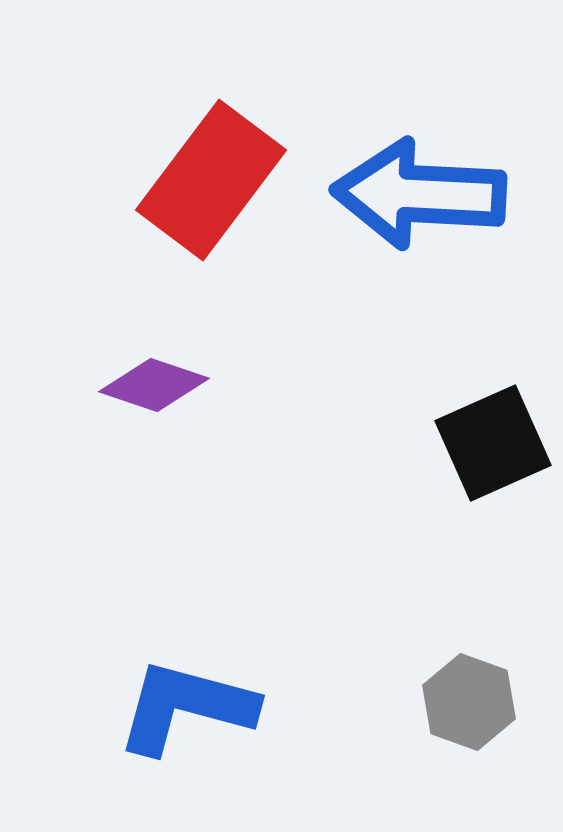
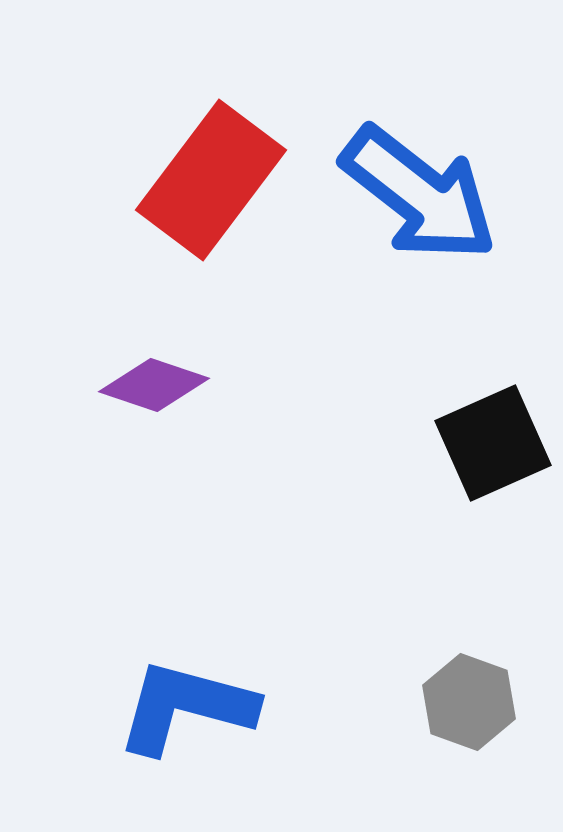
blue arrow: rotated 145 degrees counterclockwise
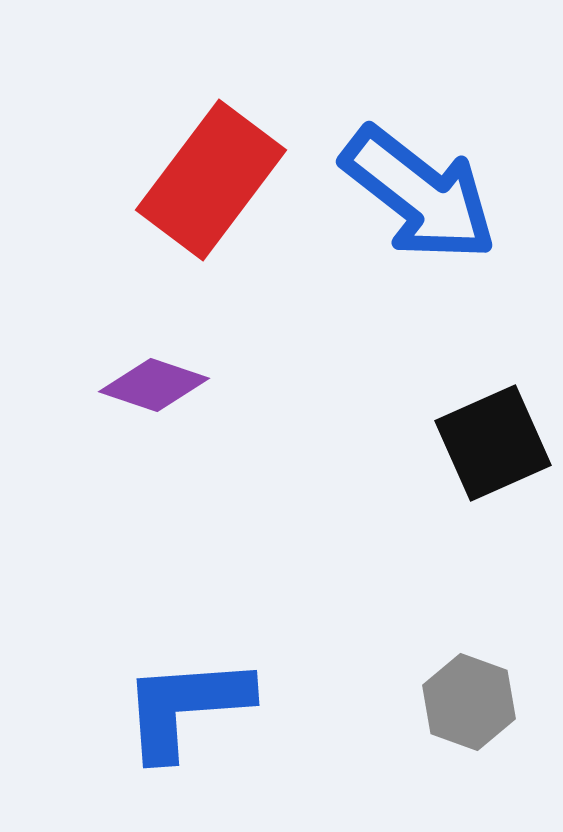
blue L-shape: rotated 19 degrees counterclockwise
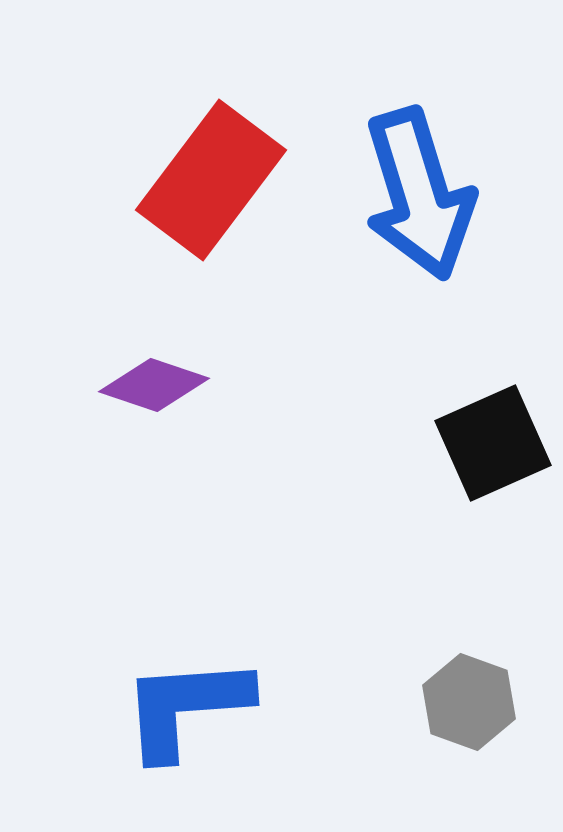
blue arrow: rotated 35 degrees clockwise
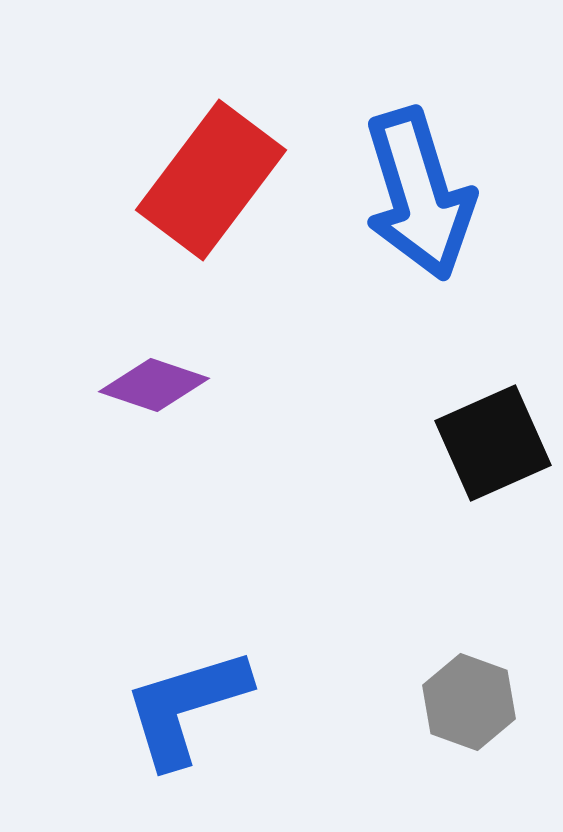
blue L-shape: rotated 13 degrees counterclockwise
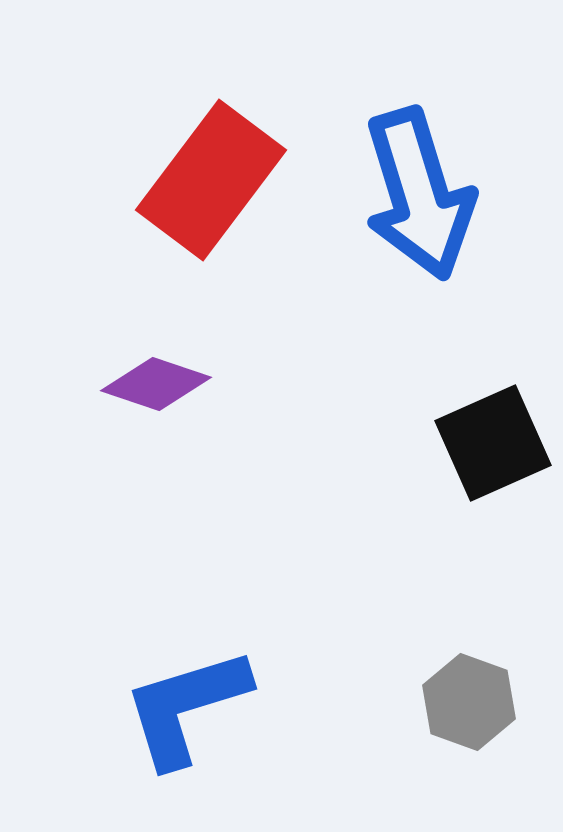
purple diamond: moved 2 px right, 1 px up
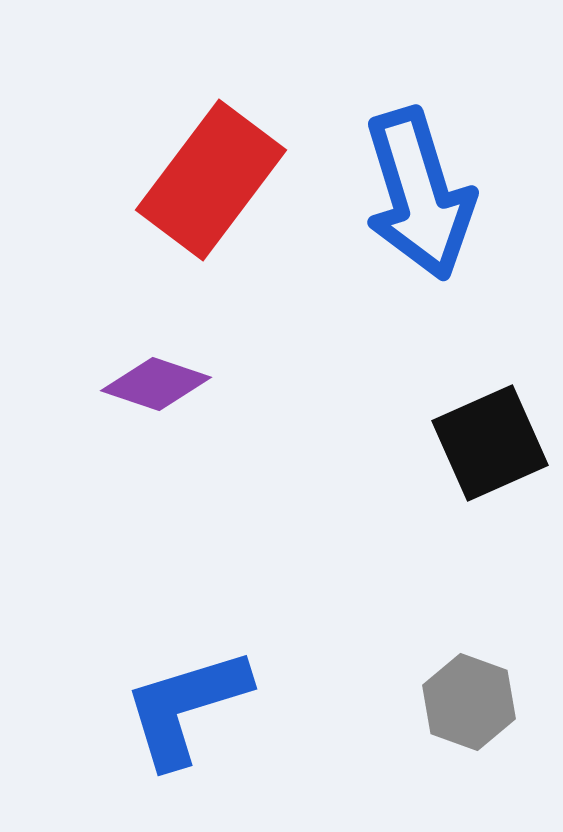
black square: moved 3 px left
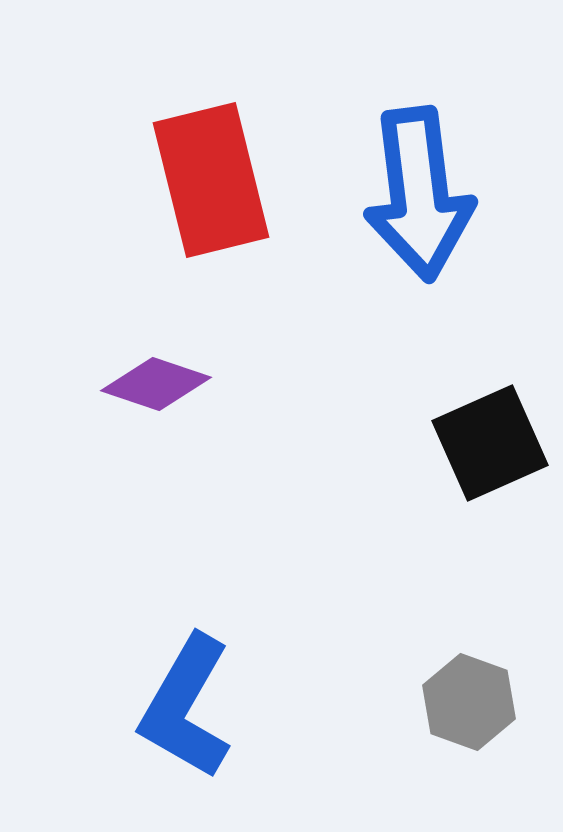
red rectangle: rotated 51 degrees counterclockwise
blue arrow: rotated 10 degrees clockwise
blue L-shape: rotated 43 degrees counterclockwise
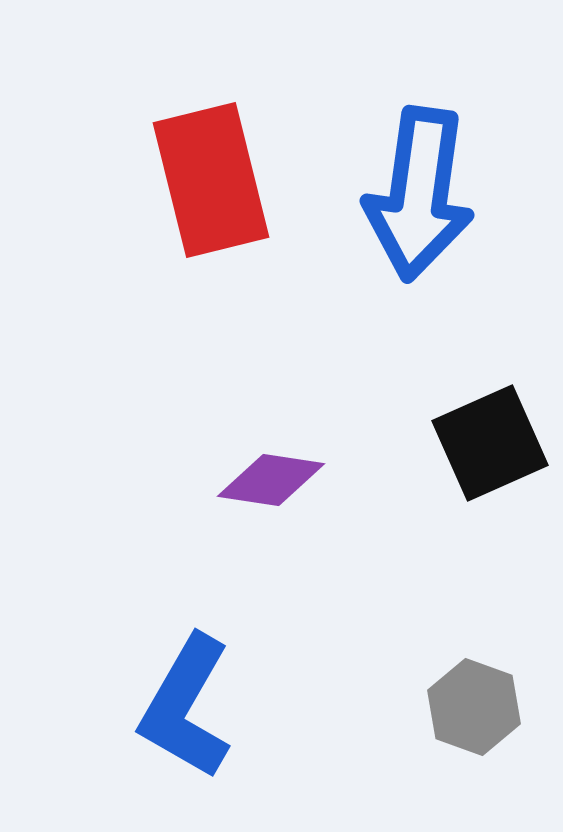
blue arrow: rotated 15 degrees clockwise
purple diamond: moved 115 px right, 96 px down; rotated 10 degrees counterclockwise
gray hexagon: moved 5 px right, 5 px down
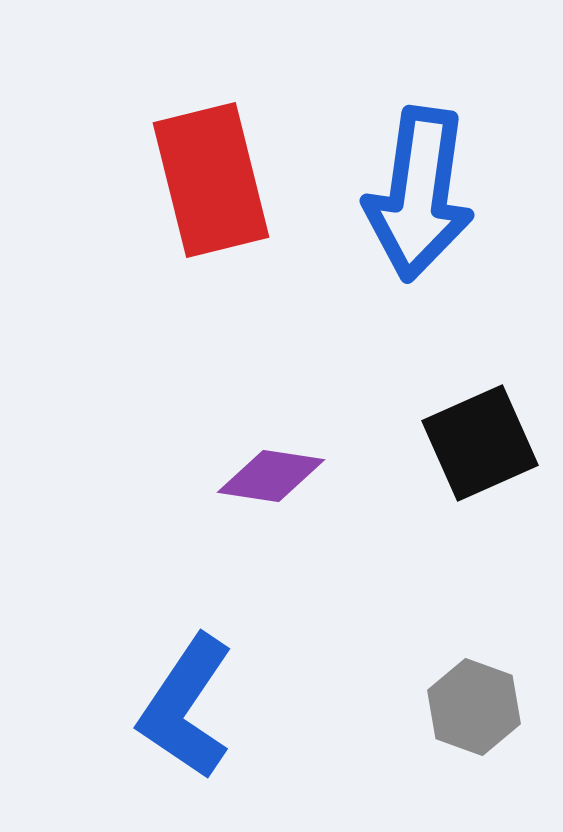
black square: moved 10 px left
purple diamond: moved 4 px up
blue L-shape: rotated 4 degrees clockwise
